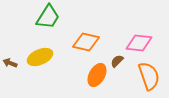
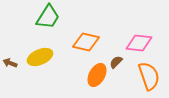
brown semicircle: moved 1 px left, 1 px down
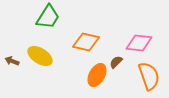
yellow ellipse: moved 1 px up; rotated 55 degrees clockwise
brown arrow: moved 2 px right, 2 px up
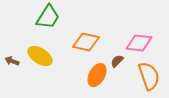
brown semicircle: moved 1 px right, 1 px up
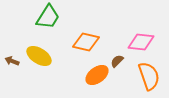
pink diamond: moved 2 px right, 1 px up
yellow ellipse: moved 1 px left
orange ellipse: rotated 25 degrees clockwise
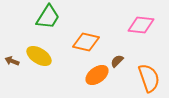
pink diamond: moved 17 px up
orange semicircle: moved 2 px down
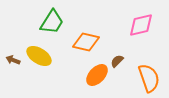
green trapezoid: moved 4 px right, 5 px down
pink diamond: rotated 20 degrees counterclockwise
brown arrow: moved 1 px right, 1 px up
orange ellipse: rotated 10 degrees counterclockwise
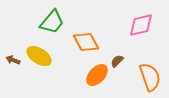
green trapezoid: rotated 8 degrees clockwise
orange diamond: rotated 48 degrees clockwise
orange semicircle: moved 1 px right, 1 px up
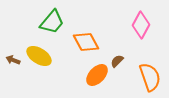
pink diamond: rotated 48 degrees counterclockwise
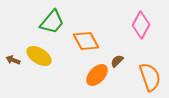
orange diamond: moved 1 px up
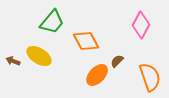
brown arrow: moved 1 px down
